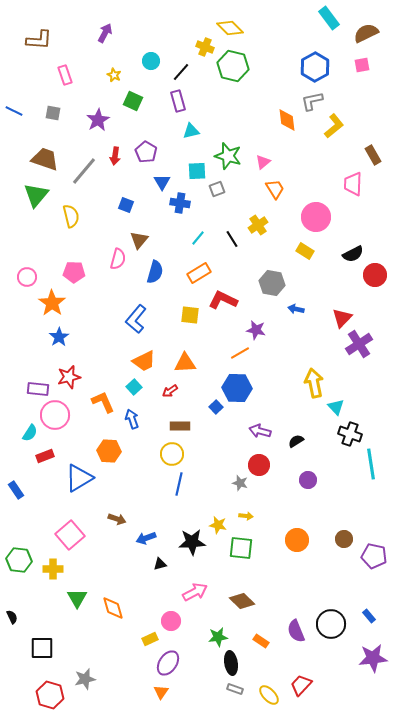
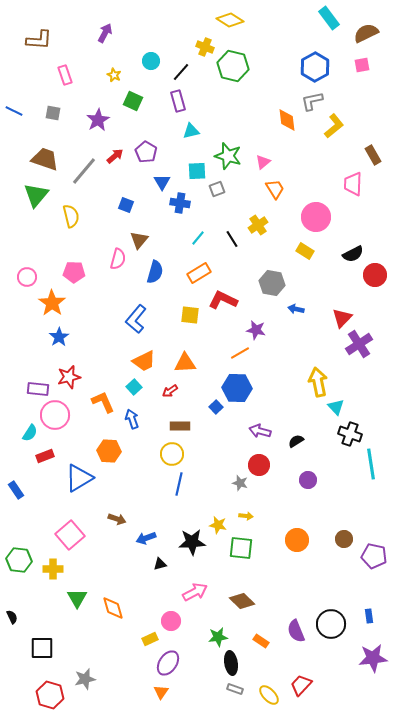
yellow diamond at (230, 28): moved 8 px up; rotated 12 degrees counterclockwise
red arrow at (115, 156): rotated 138 degrees counterclockwise
yellow arrow at (314, 383): moved 4 px right, 1 px up
blue rectangle at (369, 616): rotated 32 degrees clockwise
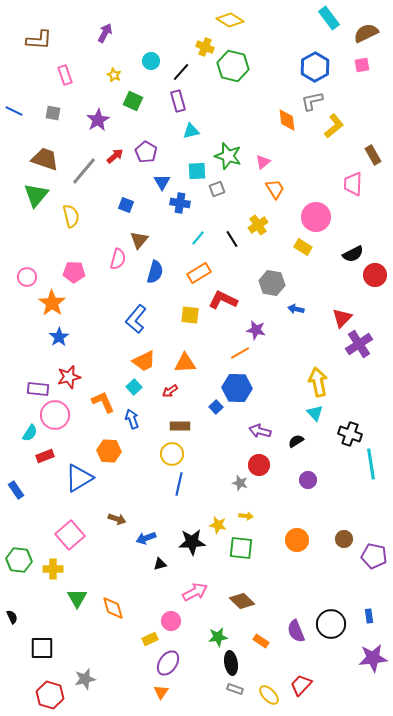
yellow rectangle at (305, 251): moved 2 px left, 4 px up
cyan triangle at (336, 407): moved 21 px left, 6 px down
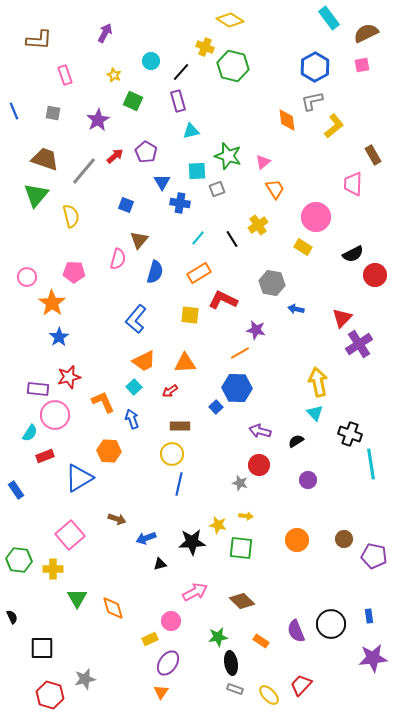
blue line at (14, 111): rotated 42 degrees clockwise
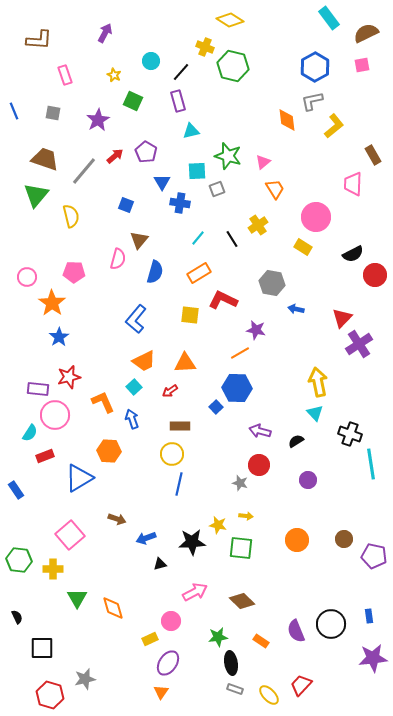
black semicircle at (12, 617): moved 5 px right
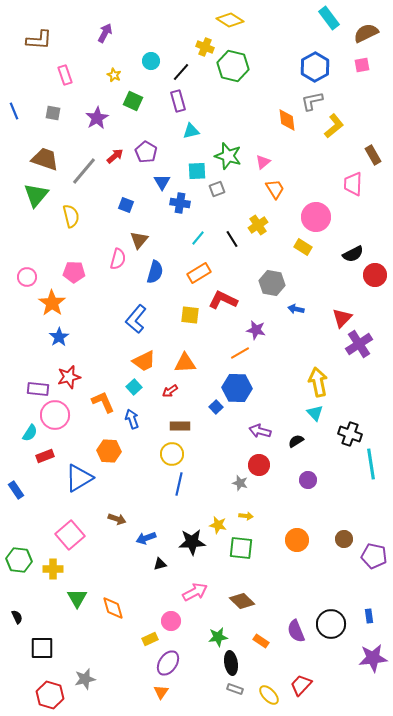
purple star at (98, 120): moved 1 px left, 2 px up
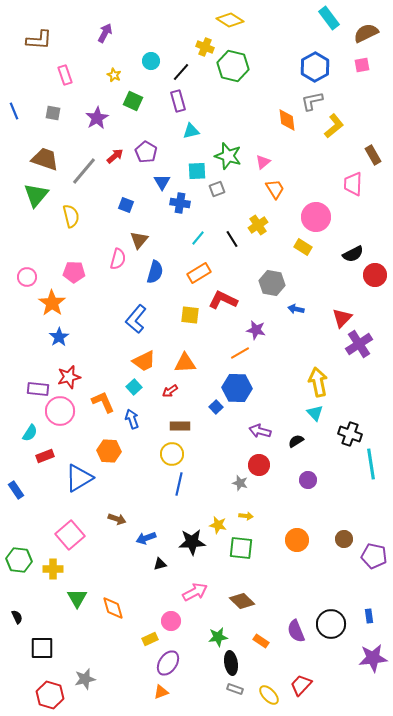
pink circle at (55, 415): moved 5 px right, 4 px up
orange triangle at (161, 692): rotated 35 degrees clockwise
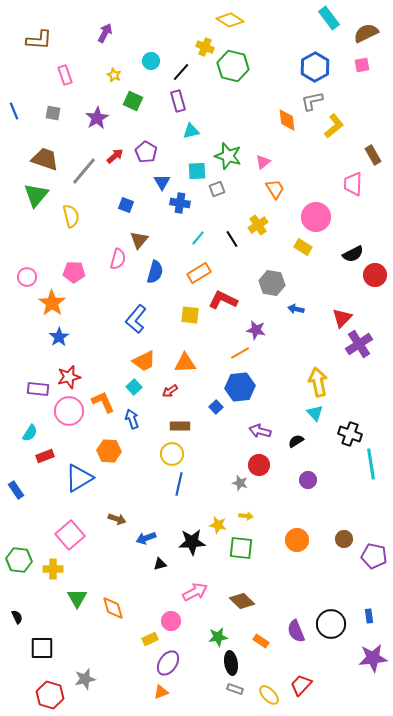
blue hexagon at (237, 388): moved 3 px right, 1 px up; rotated 8 degrees counterclockwise
pink circle at (60, 411): moved 9 px right
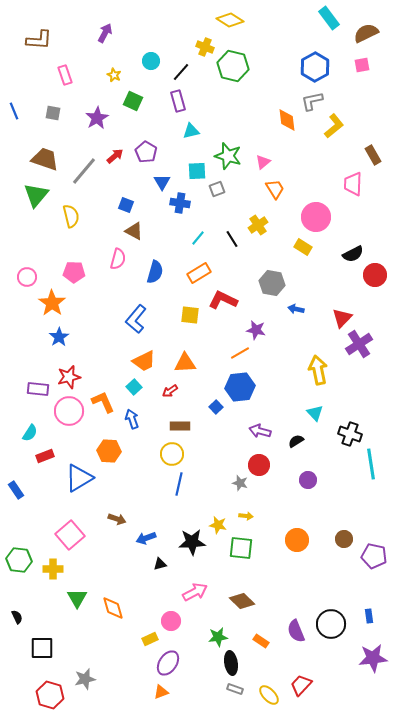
brown triangle at (139, 240): moved 5 px left, 9 px up; rotated 42 degrees counterclockwise
yellow arrow at (318, 382): moved 12 px up
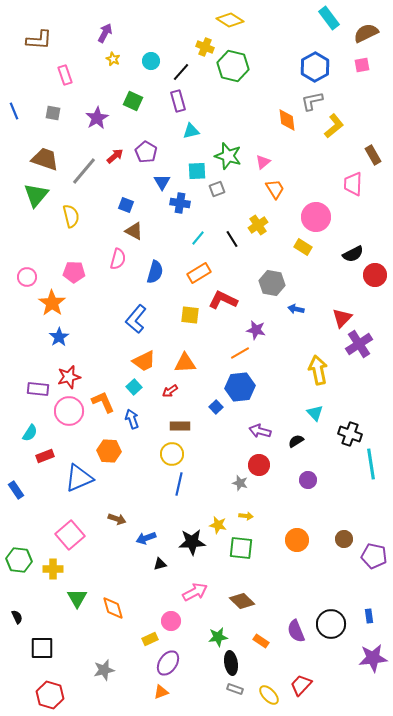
yellow star at (114, 75): moved 1 px left, 16 px up
blue triangle at (79, 478): rotated 8 degrees clockwise
gray star at (85, 679): moved 19 px right, 9 px up
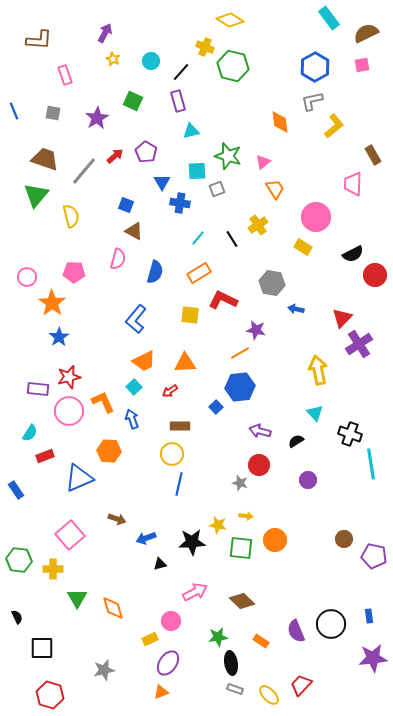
orange diamond at (287, 120): moved 7 px left, 2 px down
orange circle at (297, 540): moved 22 px left
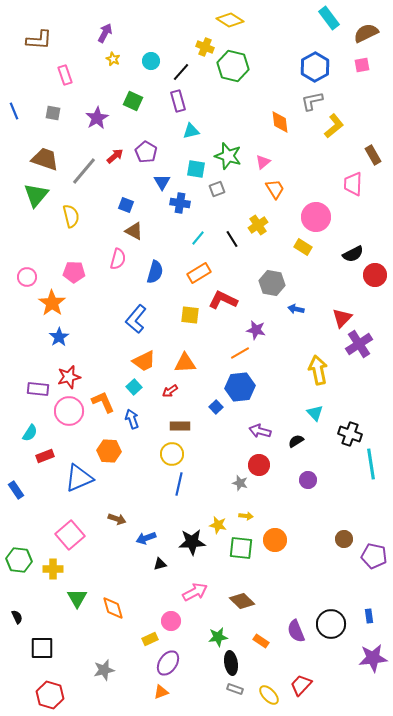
cyan square at (197, 171): moved 1 px left, 2 px up; rotated 12 degrees clockwise
